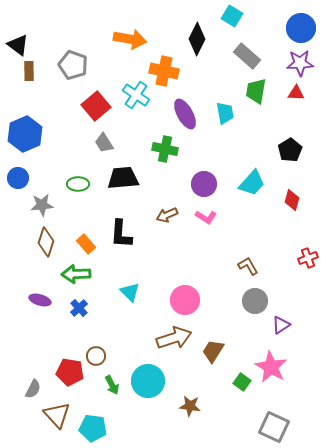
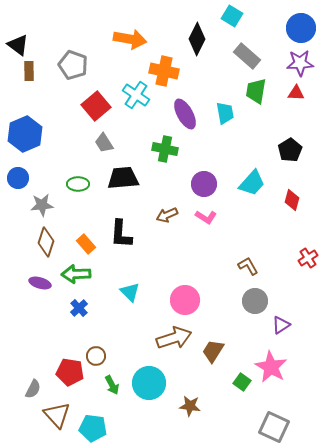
red cross at (308, 258): rotated 12 degrees counterclockwise
purple ellipse at (40, 300): moved 17 px up
cyan circle at (148, 381): moved 1 px right, 2 px down
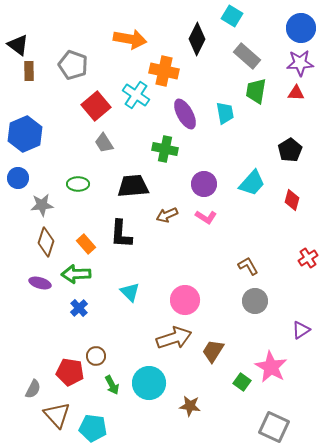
black trapezoid at (123, 178): moved 10 px right, 8 px down
purple triangle at (281, 325): moved 20 px right, 5 px down
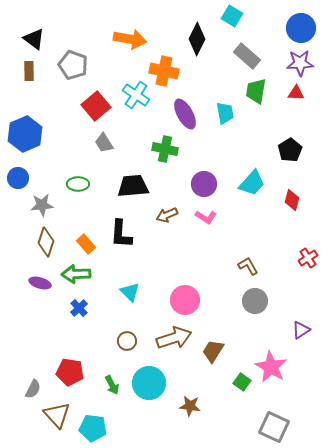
black triangle at (18, 45): moved 16 px right, 6 px up
brown circle at (96, 356): moved 31 px right, 15 px up
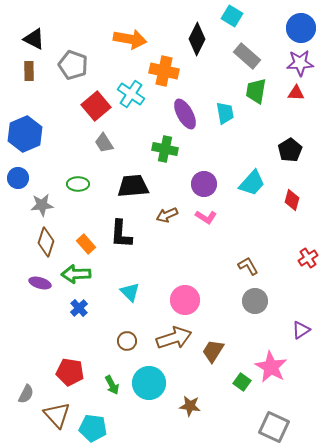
black triangle at (34, 39): rotated 10 degrees counterclockwise
cyan cross at (136, 95): moved 5 px left, 1 px up
gray semicircle at (33, 389): moved 7 px left, 5 px down
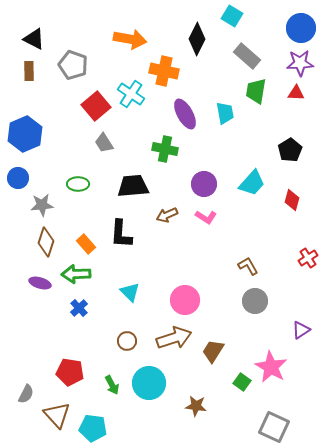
brown star at (190, 406): moved 6 px right
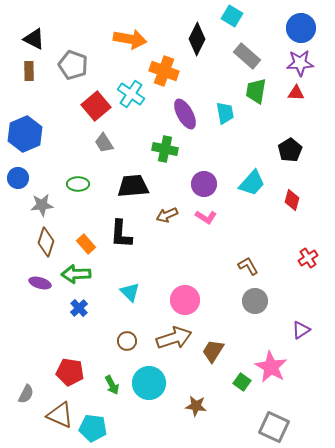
orange cross at (164, 71): rotated 8 degrees clockwise
brown triangle at (57, 415): moved 3 px right; rotated 24 degrees counterclockwise
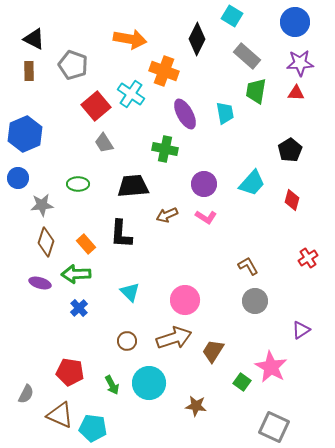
blue circle at (301, 28): moved 6 px left, 6 px up
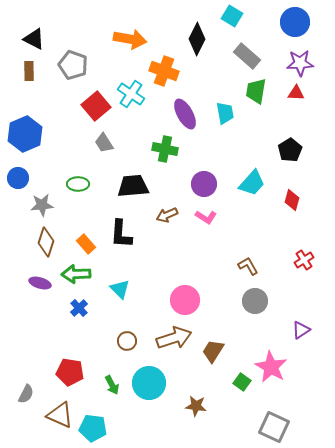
red cross at (308, 258): moved 4 px left, 2 px down
cyan triangle at (130, 292): moved 10 px left, 3 px up
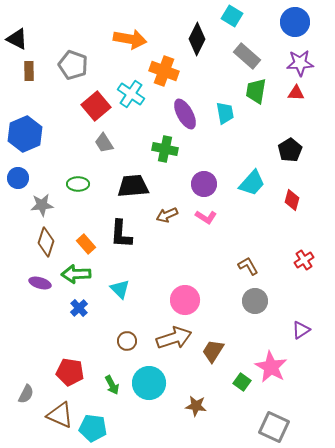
black triangle at (34, 39): moved 17 px left
